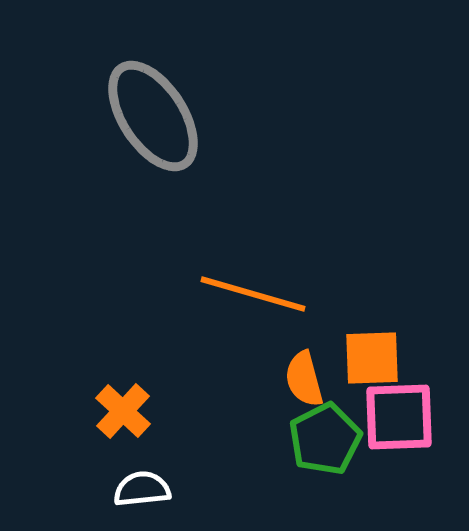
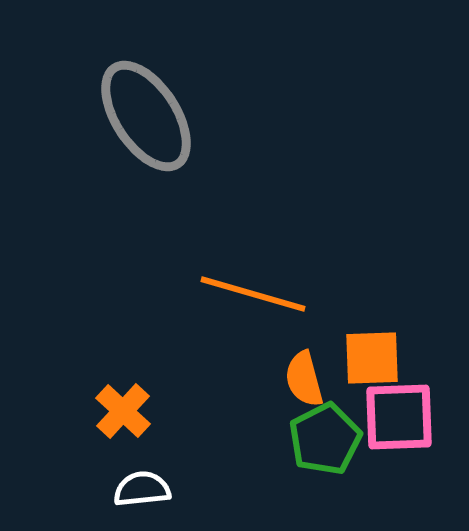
gray ellipse: moved 7 px left
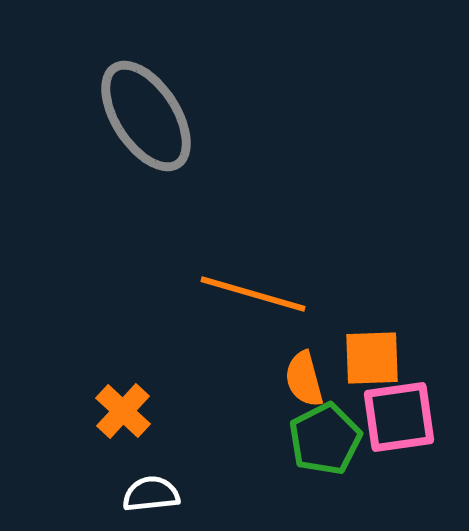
pink square: rotated 6 degrees counterclockwise
white semicircle: moved 9 px right, 5 px down
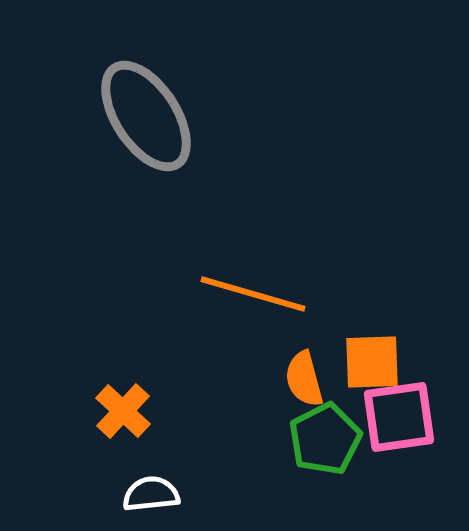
orange square: moved 4 px down
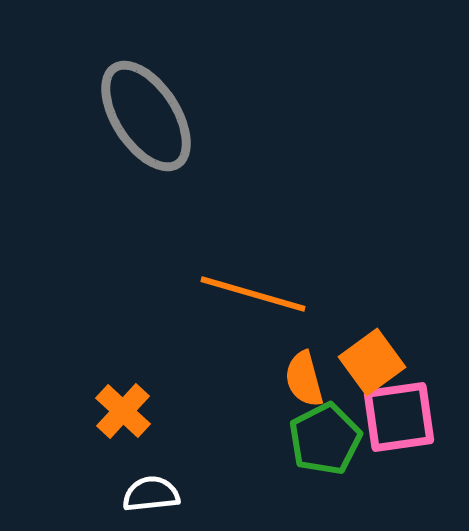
orange square: rotated 34 degrees counterclockwise
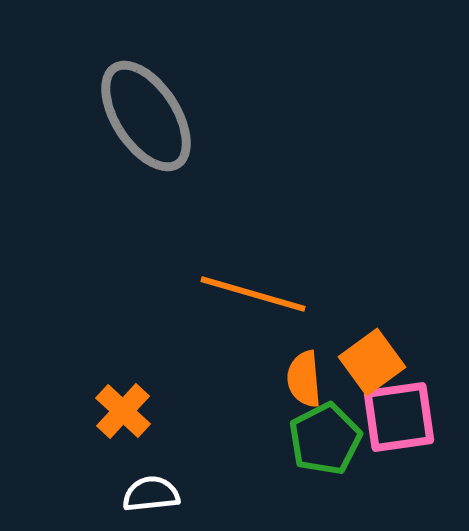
orange semicircle: rotated 10 degrees clockwise
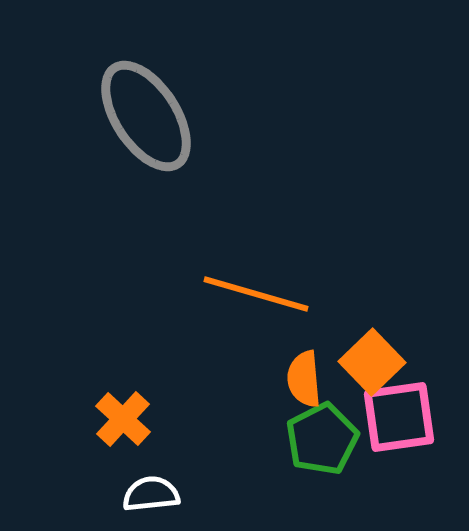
orange line: moved 3 px right
orange square: rotated 8 degrees counterclockwise
orange cross: moved 8 px down
green pentagon: moved 3 px left
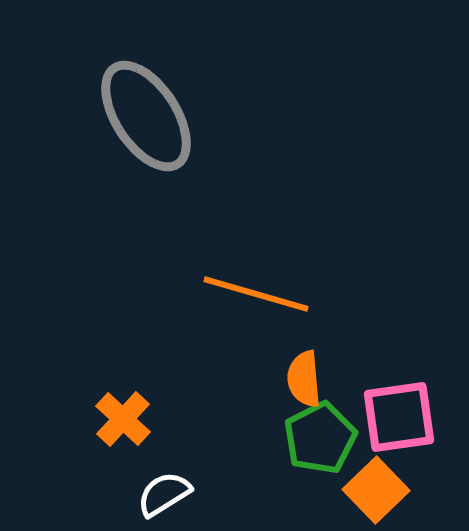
orange square: moved 4 px right, 128 px down
green pentagon: moved 2 px left, 1 px up
white semicircle: moved 13 px right; rotated 26 degrees counterclockwise
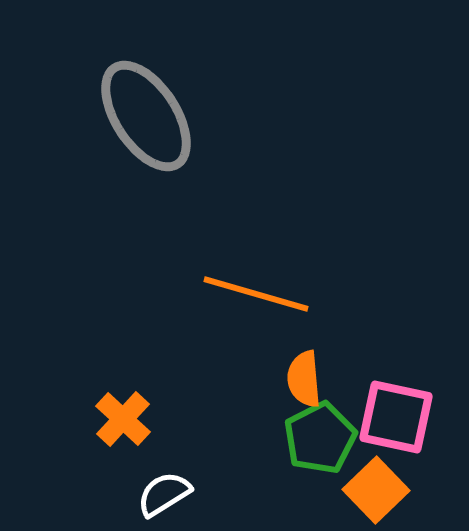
pink square: moved 3 px left; rotated 20 degrees clockwise
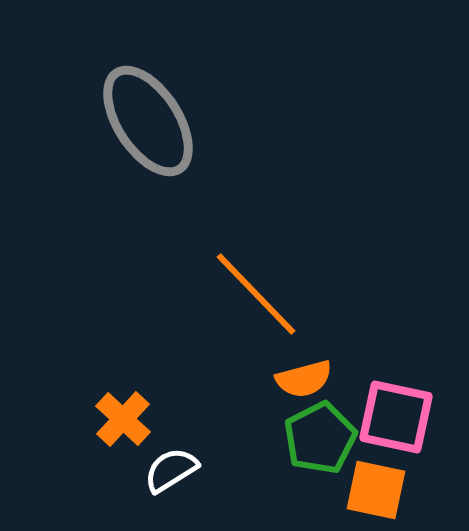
gray ellipse: moved 2 px right, 5 px down
orange line: rotated 30 degrees clockwise
orange semicircle: rotated 100 degrees counterclockwise
orange square: rotated 34 degrees counterclockwise
white semicircle: moved 7 px right, 24 px up
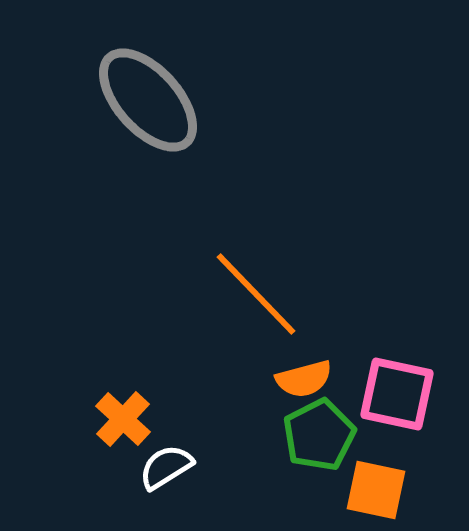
gray ellipse: moved 21 px up; rotated 9 degrees counterclockwise
pink square: moved 1 px right, 23 px up
green pentagon: moved 1 px left, 3 px up
white semicircle: moved 5 px left, 3 px up
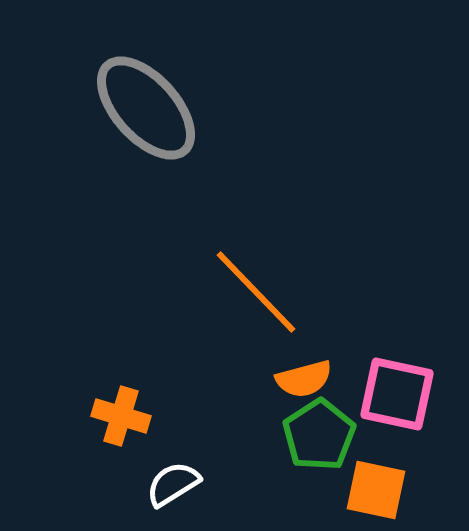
gray ellipse: moved 2 px left, 8 px down
orange line: moved 2 px up
orange cross: moved 2 px left, 3 px up; rotated 26 degrees counterclockwise
green pentagon: rotated 6 degrees counterclockwise
white semicircle: moved 7 px right, 17 px down
